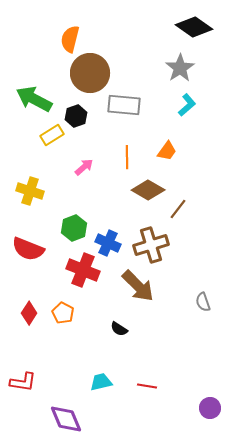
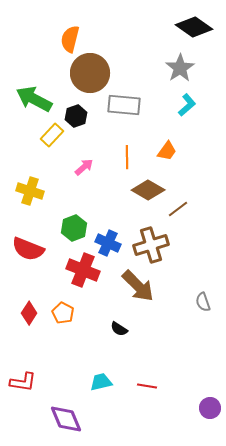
yellow rectangle: rotated 15 degrees counterclockwise
brown line: rotated 15 degrees clockwise
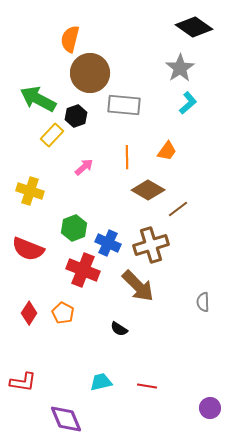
green arrow: moved 4 px right
cyan L-shape: moved 1 px right, 2 px up
gray semicircle: rotated 18 degrees clockwise
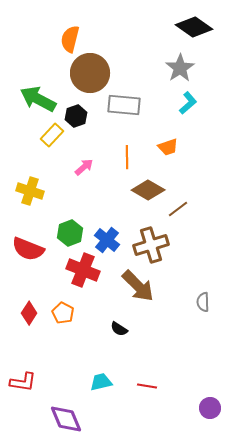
orange trapezoid: moved 1 px right, 4 px up; rotated 35 degrees clockwise
green hexagon: moved 4 px left, 5 px down
blue cross: moved 1 px left, 3 px up; rotated 15 degrees clockwise
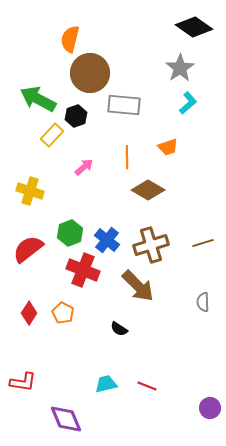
brown line: moved 25 px right, 34 px down; rotated 20 degrees clockwise
red semicircle: rotated 120 degrees clockwise
cyan trapezoid: moved 5 px right, 2 px down
red line: rotated 12 degrees clockwise
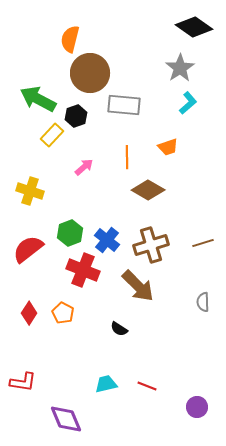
purple circle: moved 13 px left, 1 px up
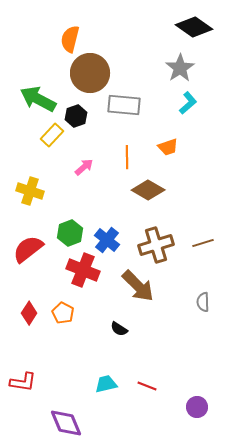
brown cross: moved 5 px right
purple diamond: moved 4 px down
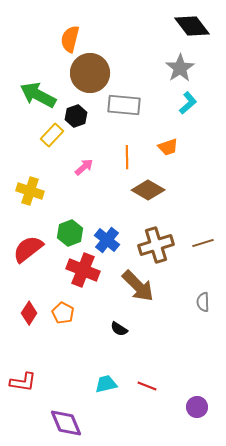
black diamond: moved 2 px left, 1 px up; rotated 18 degrees clockwise
green arrow: moved 4 px up
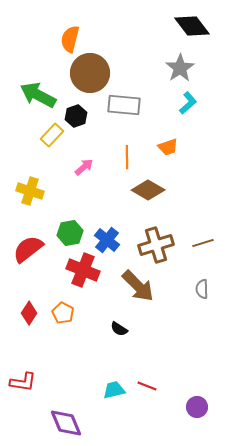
green hexagon: rotated 10 degrees clockwise
gray semicircle: moved 1 px left, 13 px up
cyan trapezoid: moved 8 px right, 6 px down
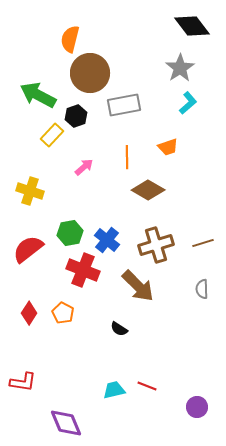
gray rectangle: rotated 16 degrees counterclockwise
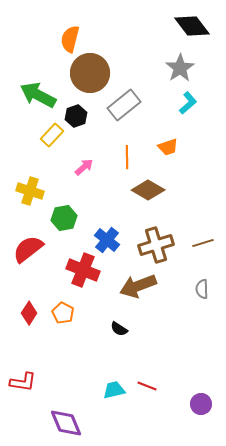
gray rectangle: rotated 28 degrees counterclockwise
green hexagon: moved 6 px left, 15 px up
brown arrow: rotated 114 degrees clockwise
purple circle: moved 4 px right, 3 px up
